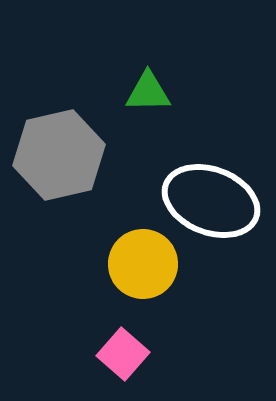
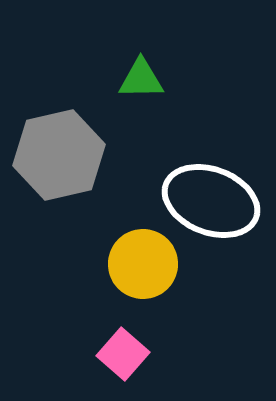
green triangle: moved 7 px left, 13 px up
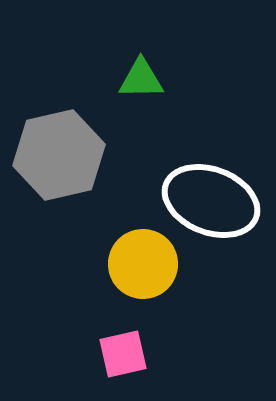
pink square: rotated 36 degrees clockwise
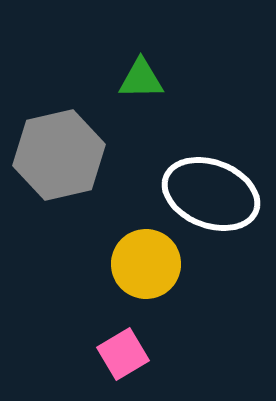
white ellipse: moved 7 px up
yellow circle: moved 3 px right
pink square: rotated 18 degrees counterclockwise
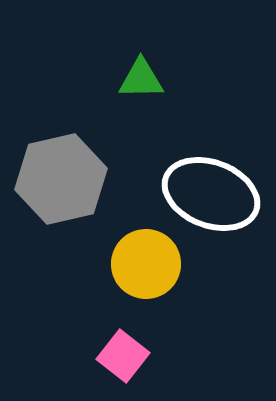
gray hexagon: moved 2 px right, 24 px down
pink square: moved 2 px down; rotated 21 degrees counterclockwise
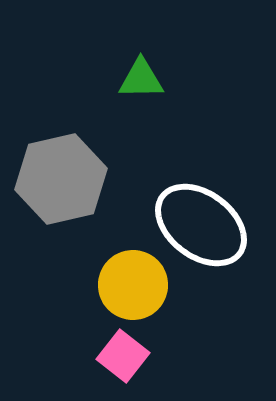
white ellipse: moved 10 px left, 31 px down; rotated 16 degrees clockwise
yellow circle: moved 13 px left, 21 px down
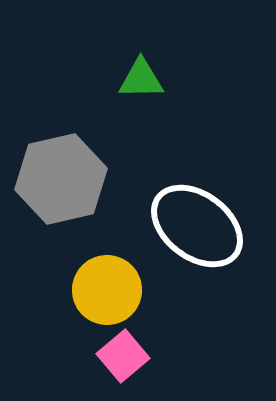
white ellipse: moved 4 px left, 1 px down
yellow circle: moved 26 px left, 5 px down
pink square: rotated 12 degrees clockwise
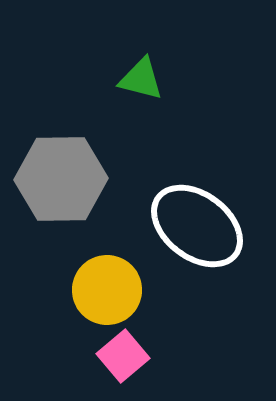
green triangle: rotated 15 degrees clockwise
gray hexagon: rotated 12 degrees clockwise
